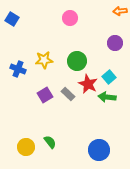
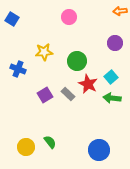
pink circle: moved 1 px left, 1 px up
yellow star: moved 8 px up
cyan square: moved 2 px right
green arrow: moved 5 px right, 1 px down
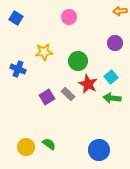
blue square: moved 4 px right, 1 px up
green circle: moved 1 px right
purple square: moved 2 px right, 2 px down
green semicircle: moved 1 px left, 2 px down; rotated 16 degrees counterclockwise
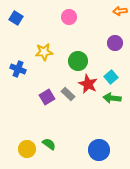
yellow circle: moved 1 px right, 2 px down
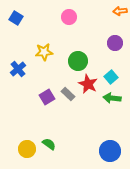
blue cross: rotated 28 degrees clockwise
blue circle: moved 11 px right, 1 px down
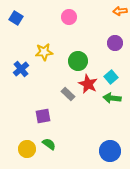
blue cross: moved 3 px right
purple square: moved 4 px left, 19 px down; rotated 21 degrees clockwise
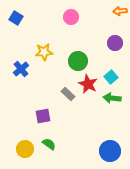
pink circle: moved 2 px right
yellow circle: moved 2 px left
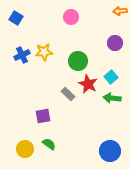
blue cross: moved 1 px right, 14 px up; rotated 14 degrees clockwise
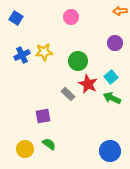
green arrow: rotated 18 degrees clockwise
